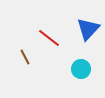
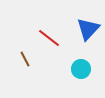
brown line: moved 2 px down
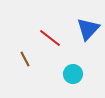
red line: moved 1 px right
cyan circle: moved 8 px left, 5 px down
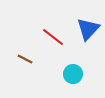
red line: moved 3 px right, 1 px up
brown line: rotated 35 degrees counterclockwise
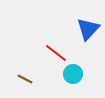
red line: moved 3 px right, 16 px down
brown line: moved 20 px down
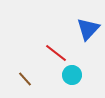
cyan circle: moved 1 px left, 1 px down
brown line: rotated 21 degrees clockwise
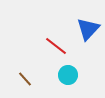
red line: moved 7 px up
cyan circle: moved 4 px left
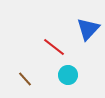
red line: moved 2 px left, 1 px down
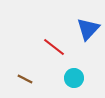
cyan circle: moved 6 px right, 3 px down
brown line: rotated 21 degrees counterclockwise
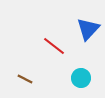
red line: moved 1 px up
cyan circle: moved 7 px right
